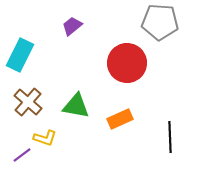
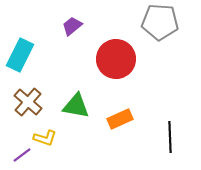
red circle: moved 11 px left, 4 px up
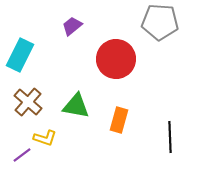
orange rectangle: moved 1 px left, 1 px down; rotated 50 degrees counterclockwise
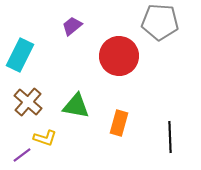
red circle: moved 3 px right, 3 px up
orange rectangle: moved 3 px down
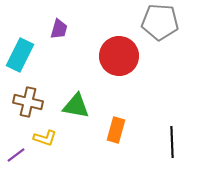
purple trapezoid: moved 13 px left, 3 px down; rotated 145 degrees clockwise
brown cross: rotated 28 degrees counterclockwise
orange rectangle: moved 3 px left, 7 px down
black line: moved 2 px right, 5 px down
purple line: moved 6 px left
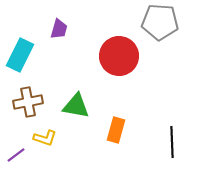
brown cross: rotated 24 degrees counterclockwise
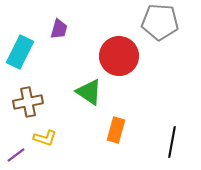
cyan rectangle: moved 3 px up
green triangle: moved 13 px right, 14 px up; rotated 24 degrees clockwise
black line: rotated 12 degrees clockwise
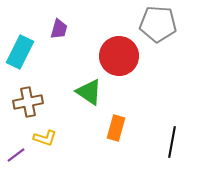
gray pentagon: moved 2 px left, 2 px down
orange rectangle: moved 2 px up
